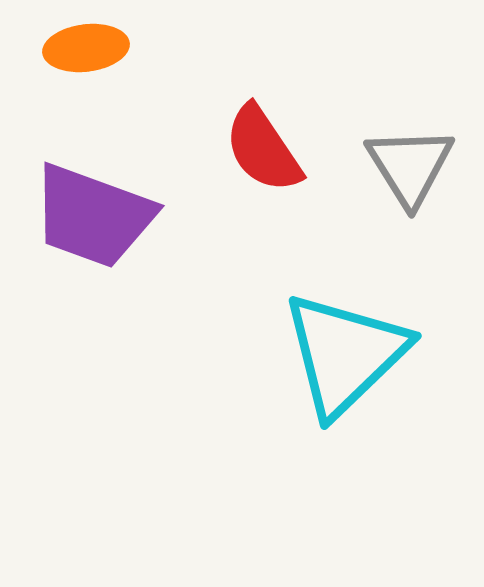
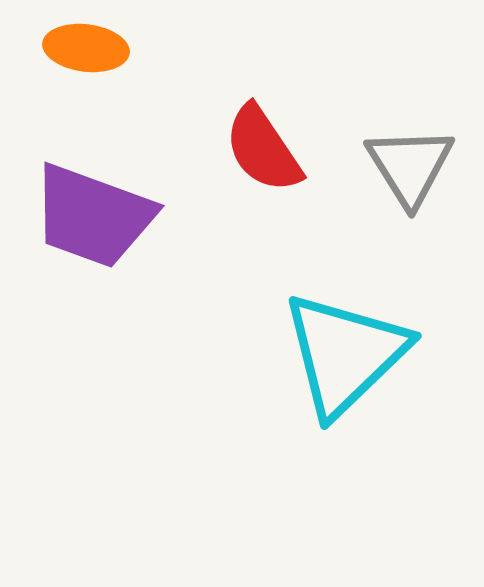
orange ellipse: rotated 14 degrees clockwise
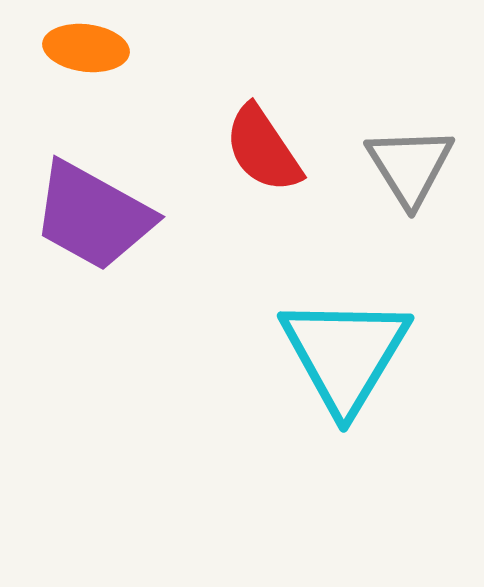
purple trapezoid: rotated 9 degrees clockwise
cyan triangle: rotated 15 degrees counterclockwise
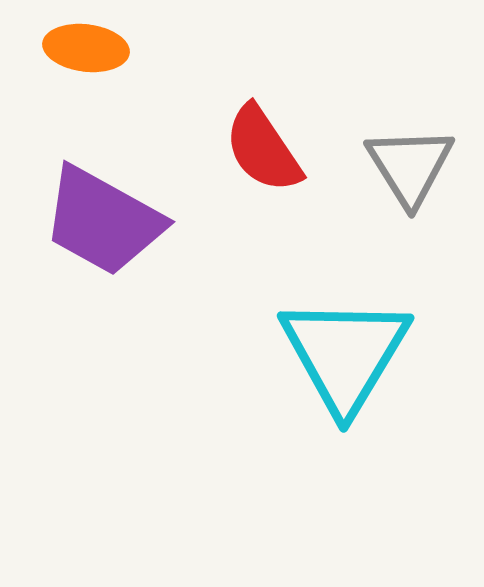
purple trapezoid: moved 10 px right, 5 px down
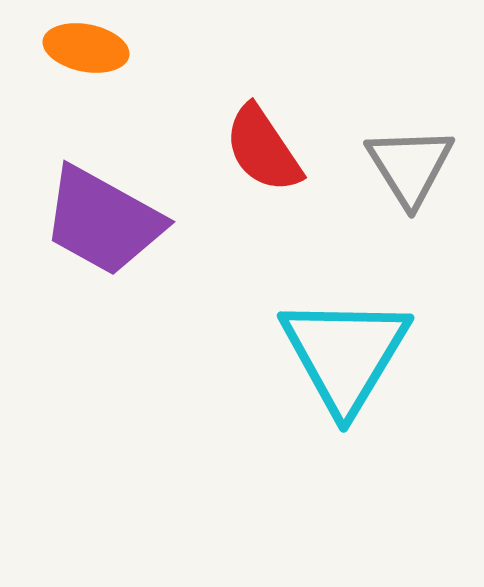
orange ellipse: rotated 4 degrees clockwise
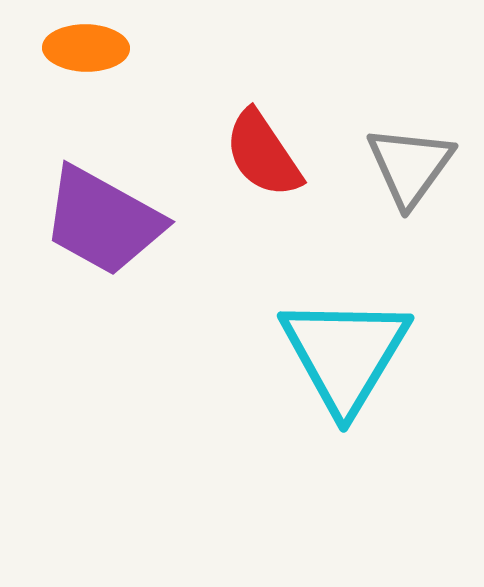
orange ellipse: rotated 10 degrees counterclockwise
red semicircle: moved 5 px down
gray triangle: rotated 8 degrees clockwise
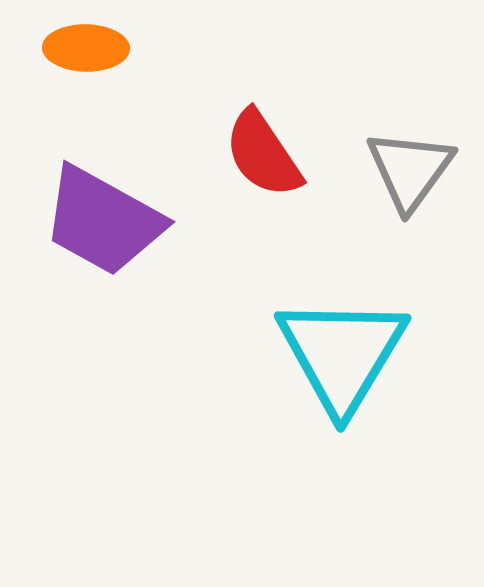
gray triangle: moved 4 px down
cyan triangle: moved 3 px left
